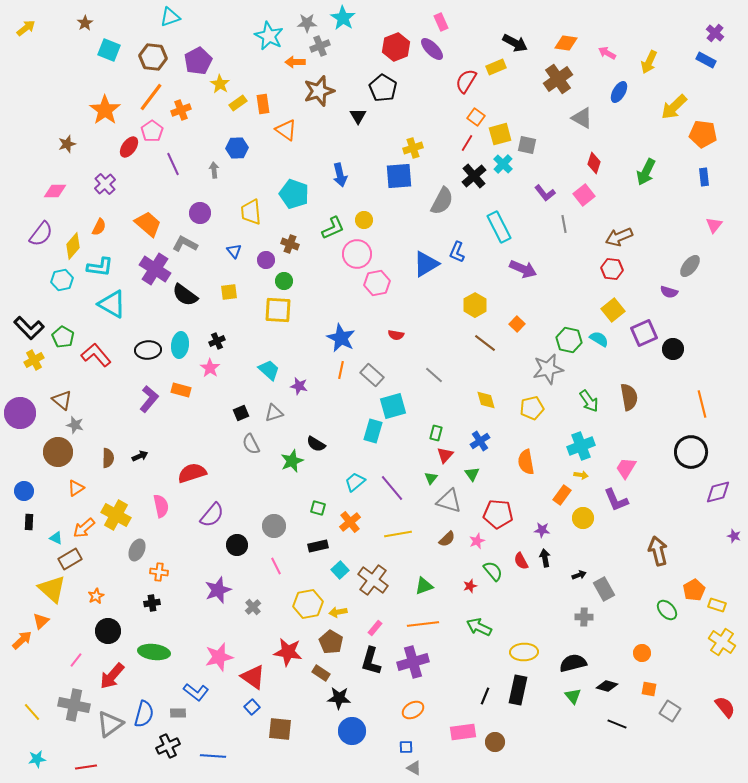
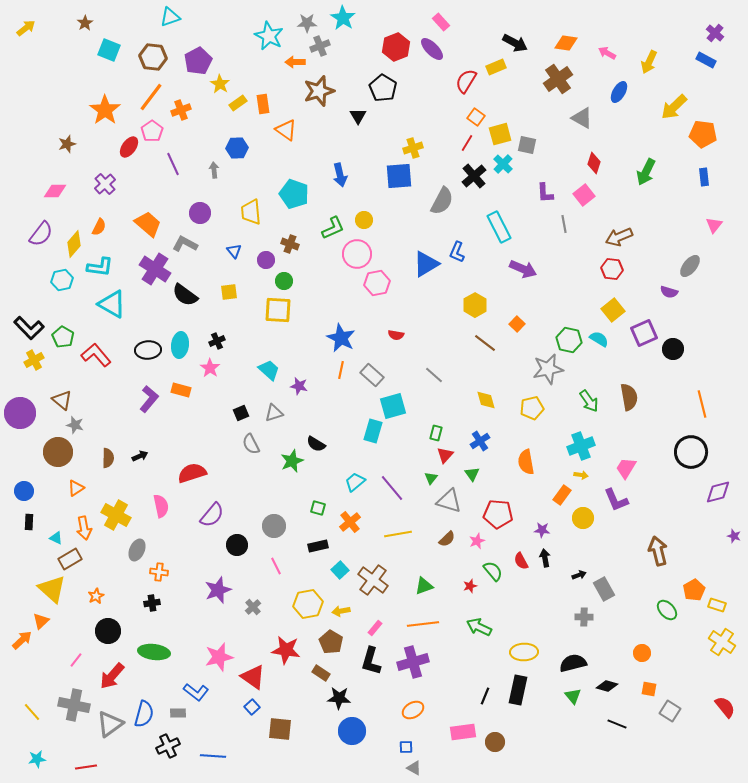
pink rectangle at (441, 22): rotated 18 degrees counterclockwise
purple L-shape at (545, 193): rotated 35 degrees clockwise
yellow diamond at (73, 246): moved 1 px right, 2 px up
orange arrow at (84, 528): rotated 60 degrees counterclockwise
yellow arrow at (338, 612): moved 3 px right, 1 px up
red star at (288, 652): moved 2 px left, 2 px up
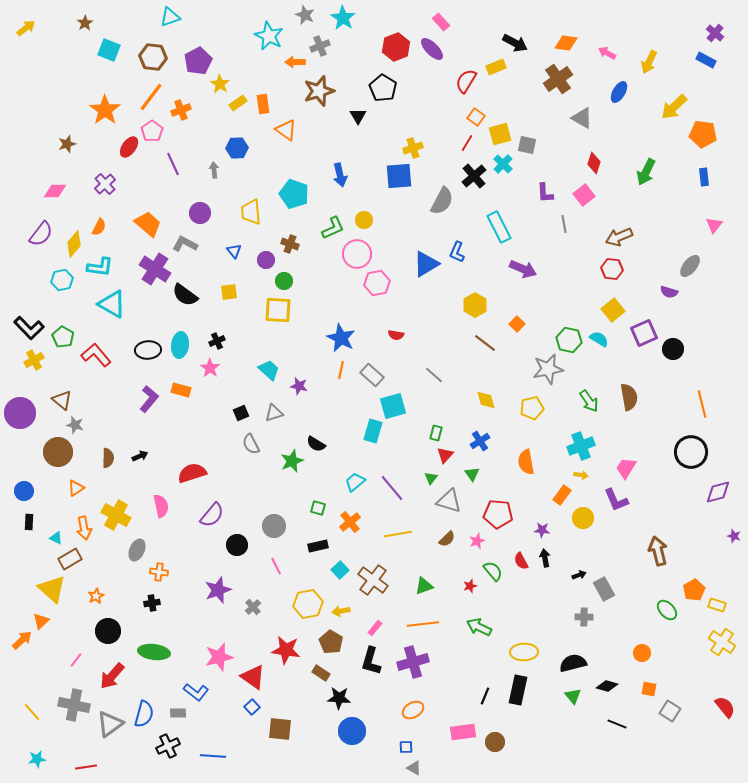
gray star at (307, 23): moved 2 px left, 8 px up; rotated 24 degrees clockwise
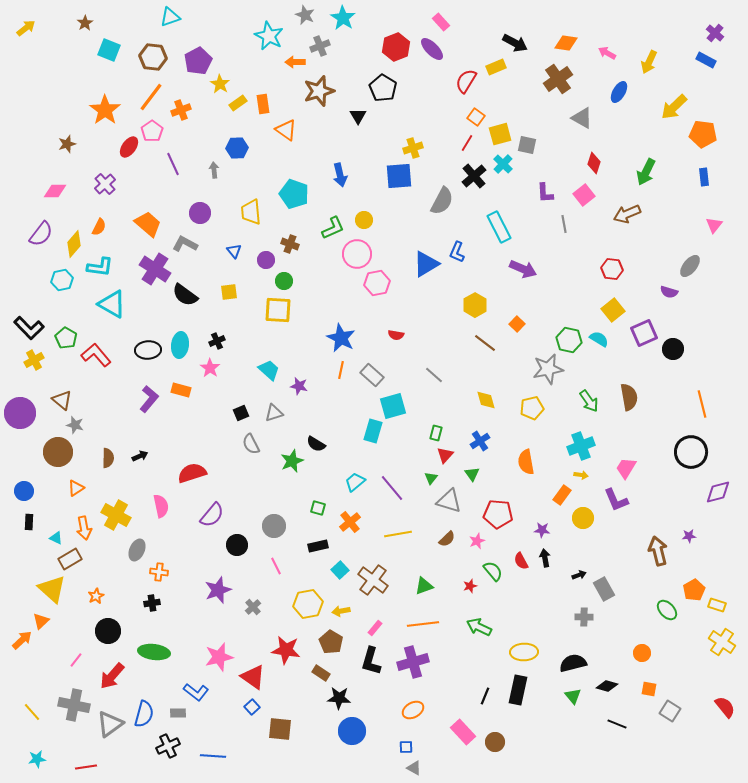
brown arrow at (619, 237): moved 8 px right, 23 px up
green pentagon at (63, 337): moved 3 px right, 1 px down
purple star at (734, 536): moved 45 px left; rotated 24 degrees counterclockwise
pink rectangle at (463, 732): rotated 55 degrees clockwise
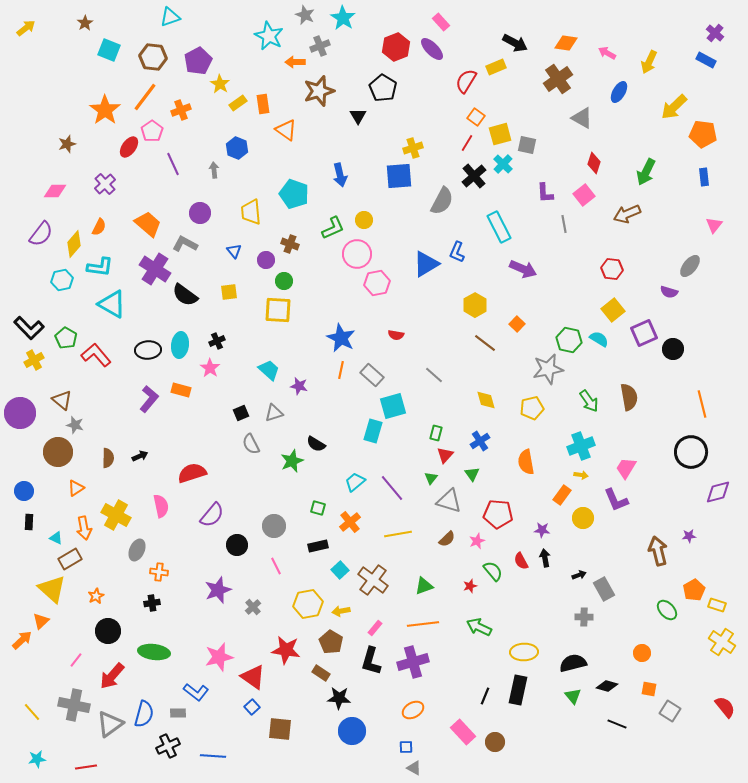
orange line at (151, 97): moved 6 px left
blue hexagon at (237, 148): rotated 25 degrees clockwise
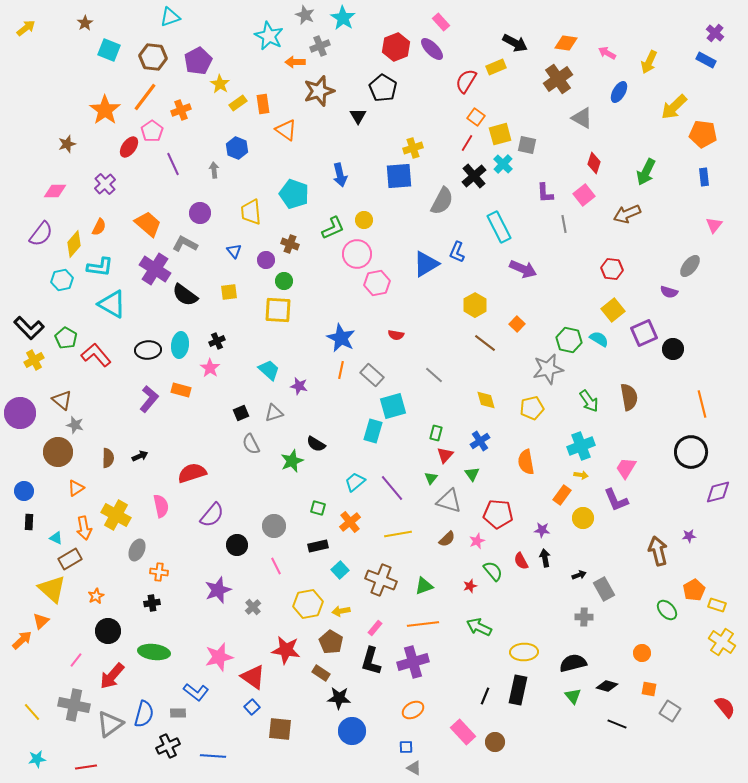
brown cross at (373, 580): moved 8 px right; rotated 16 degrees counterclockwise
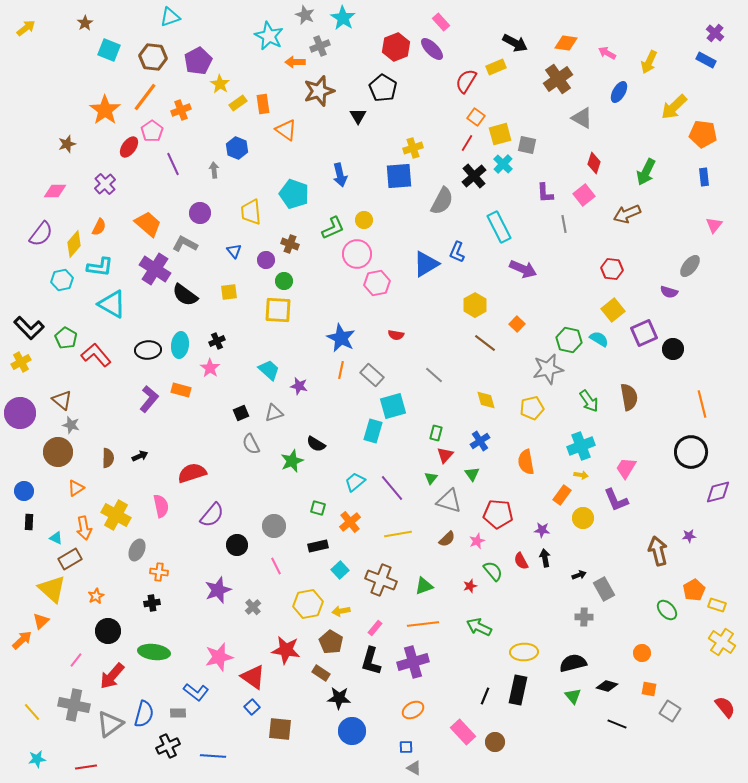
yellow cross at (34, 360): moved 13 px left, 2 px down
gray star at (75, 425): moved 4 px left
